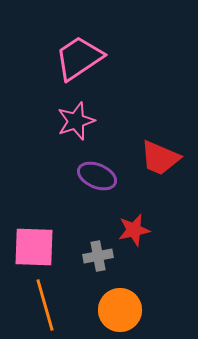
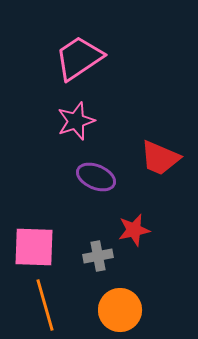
purple ellipse: moved 1 px left, 1 px down
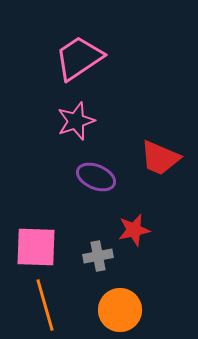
pink square: moved 2 px right
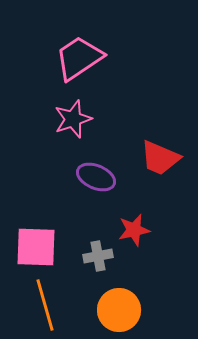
pink star: moved 3 px left, 2 px up
orange circle: moved 1 px left
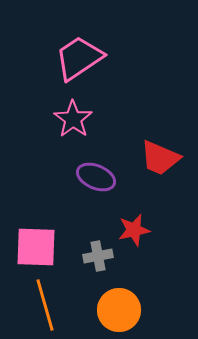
pink star: rotated 18 degrees counterclockwise
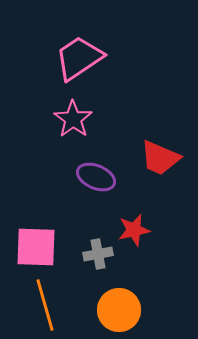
gray cross: moved 2 px up
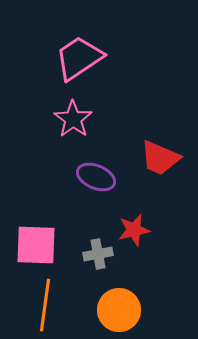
pink square: moved 2 px up
orange line: rotated 24 degrees clockwise
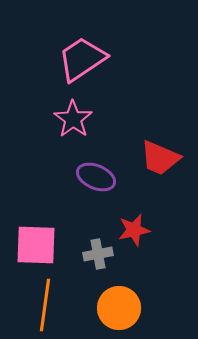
pink trapezoid: moved 3 px right, 1 px down
orange circle: moved 2 px up
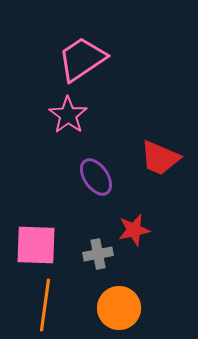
pink star: moved 5 px left, 4 px up
purple ellipse: rotated 33 degrees clockwise
